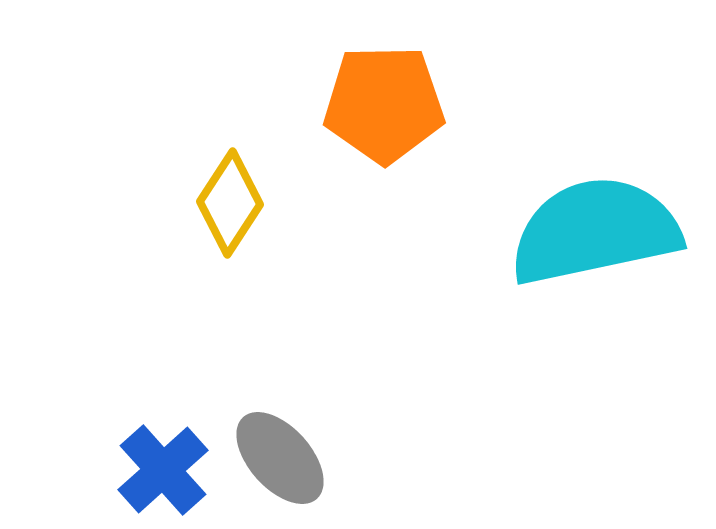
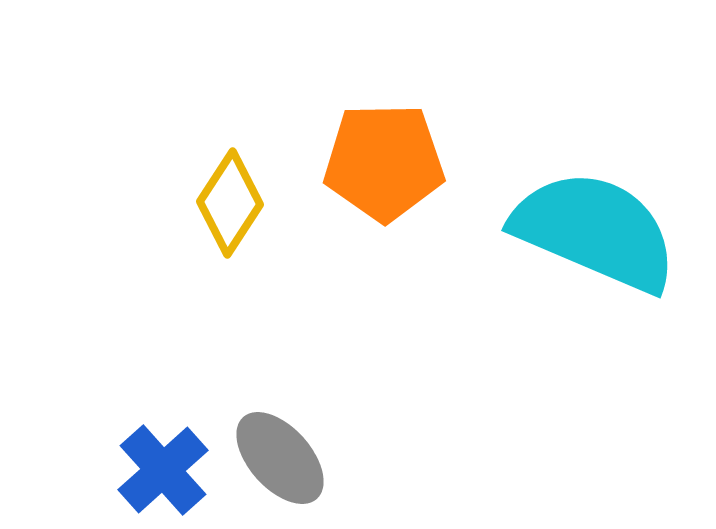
orange pentagon: moved 58 px down
cyan semicircle: rotated 35 degrees clockwise
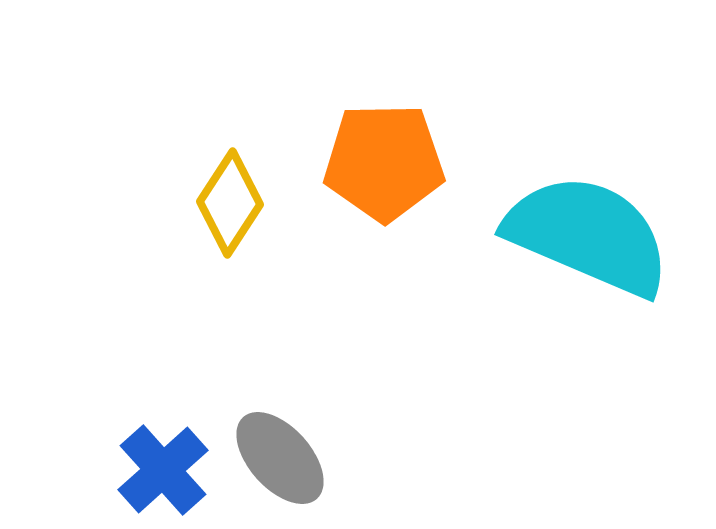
cyan semicircle: moved 7 px left, 4 px down
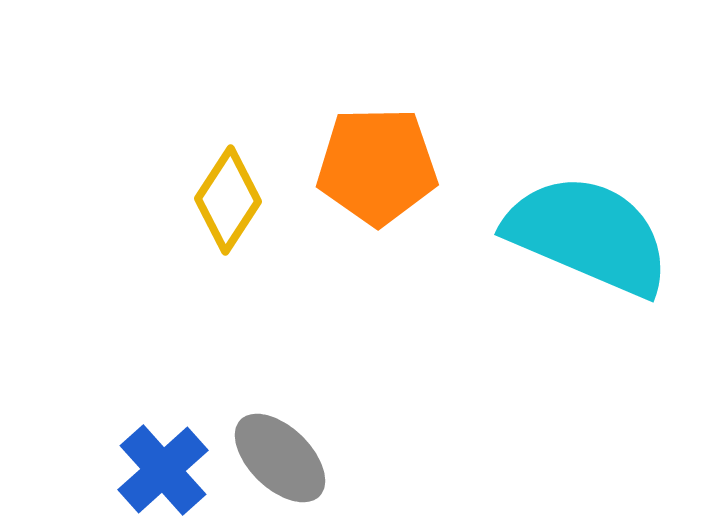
orange pentagon: moved 7 px left, 4 px down
yellow diamond: moved 2 px left, 3 px up
gray ellipse: rotated 4 degrees counterclockwise
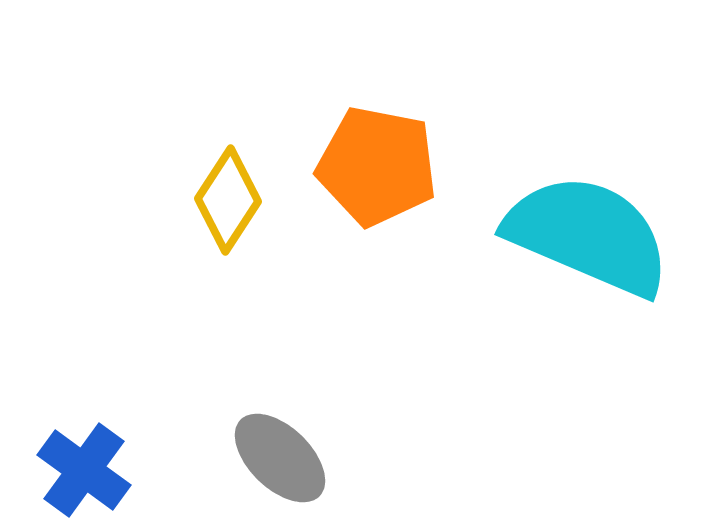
orange pentagon: rotated 12 degrees clockwise
blue cross: moved 79 px left; rotated 12 degrees counterclockwise
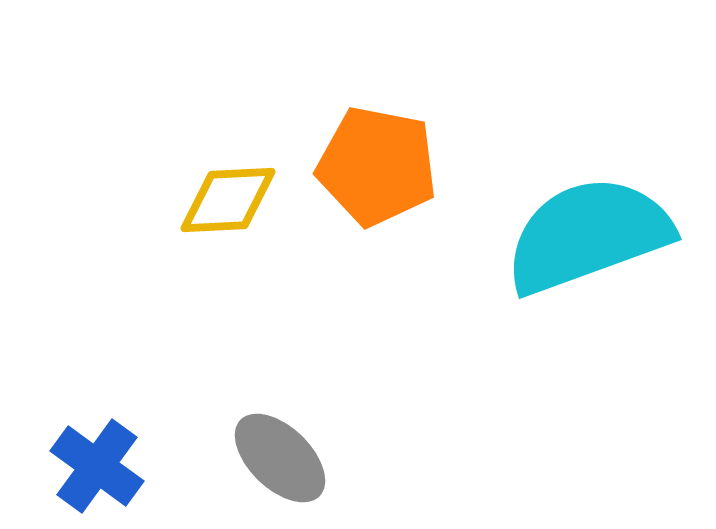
yellow diamond: rotated 54 degrees clockwise
cyan semicircle: rotated 43 degrees counterclockwise
blue cross: moved 13 px right, 4 px up
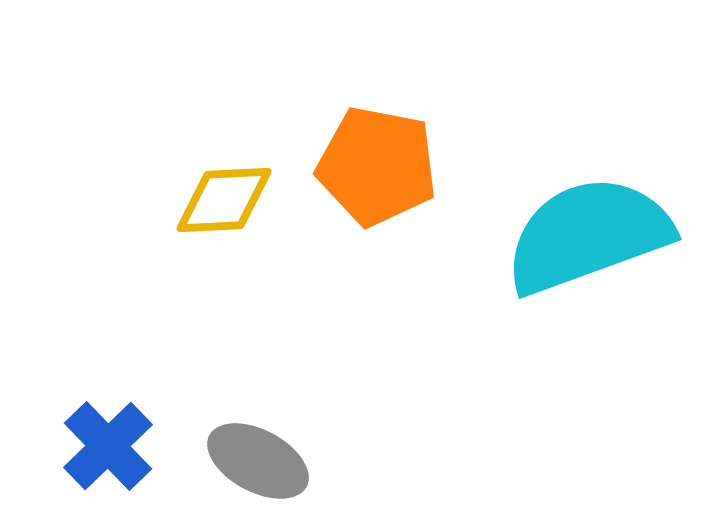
yellow diamond: moved 4 px left
gray ellipse: moved 22 px left, 3 px down; rotated 16 degrees counterclockwise
blue cross: moved 11 px right, 20 px up; rotated 10 degrees clockwise
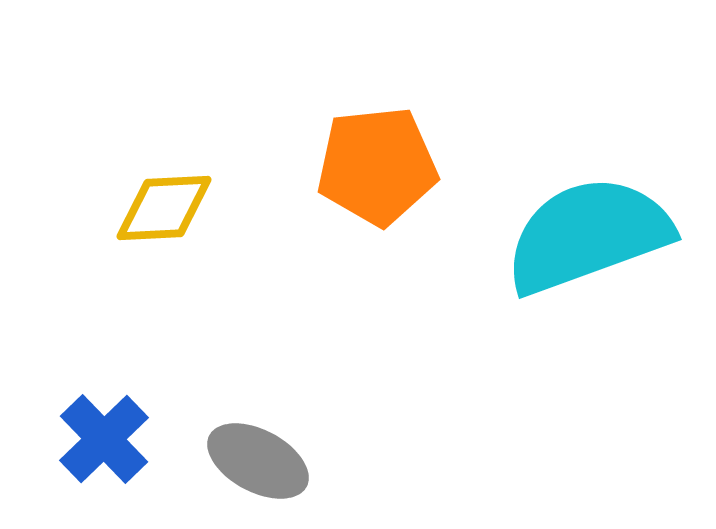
orange pentagon: rotated 17 degrees counterclockwise
yellow diamond: moved 60 px left, 8 px down
blue cross: moved 4 px left, 7 px up
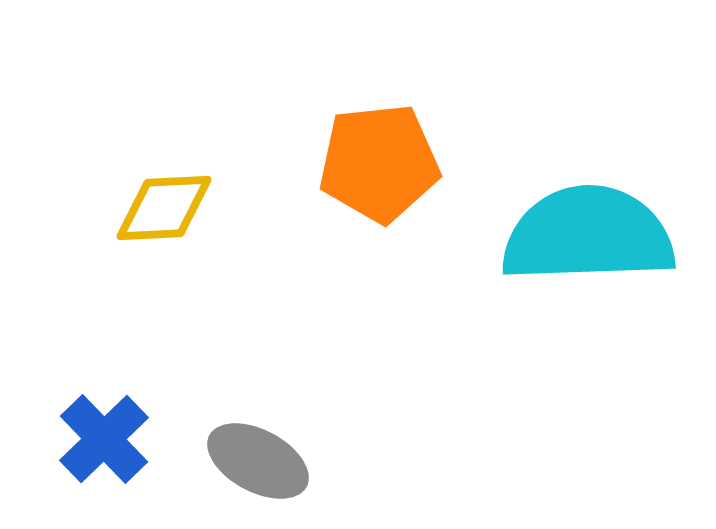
orange pentagon: moved 2 px right, 3 px up
cyan semicircle: rotated 18 degrees clockwise
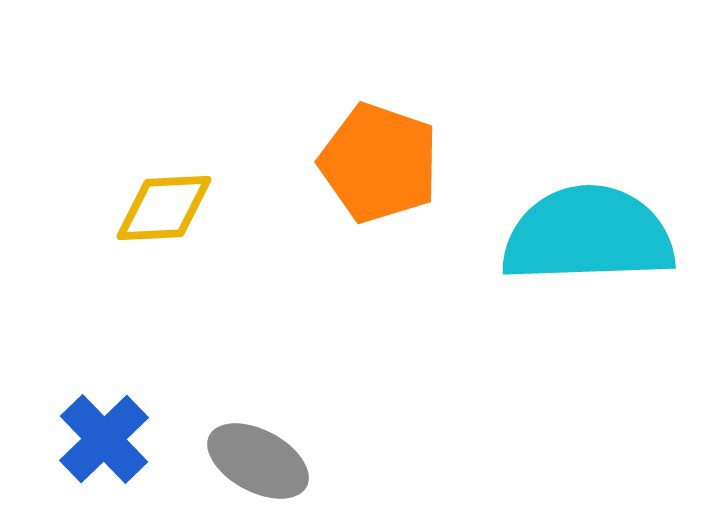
orange pentagon: rotated 25 degrees clockwise
